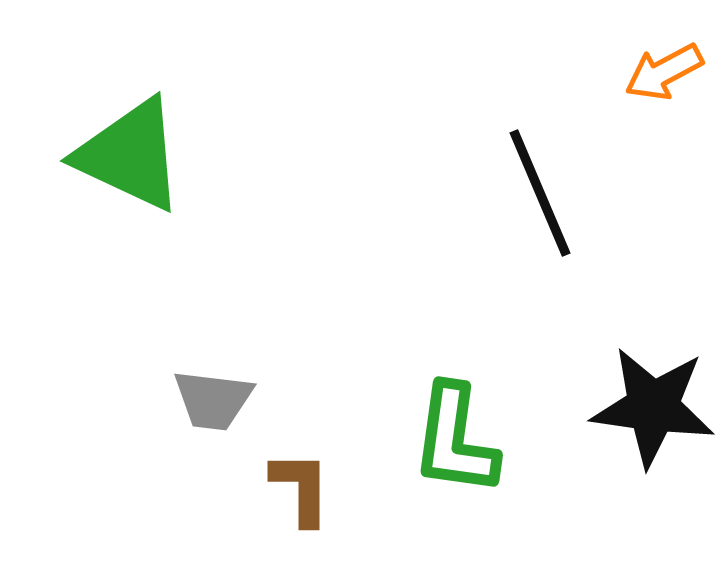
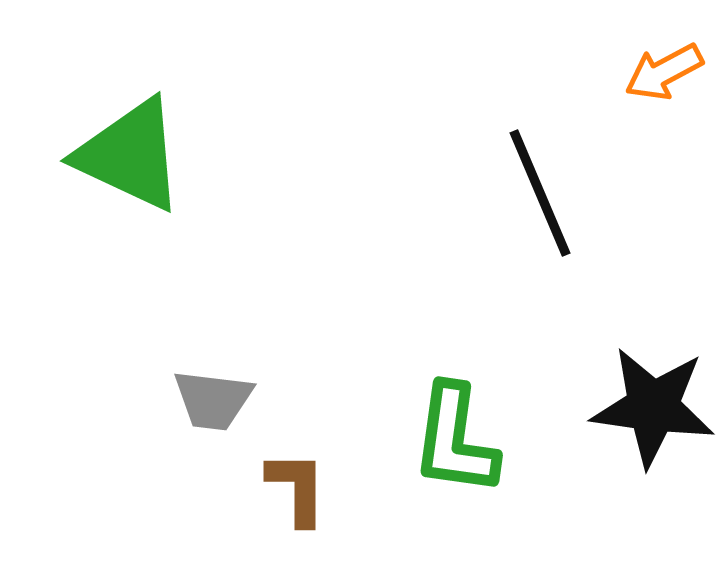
brown L-shape: moved 4 px left
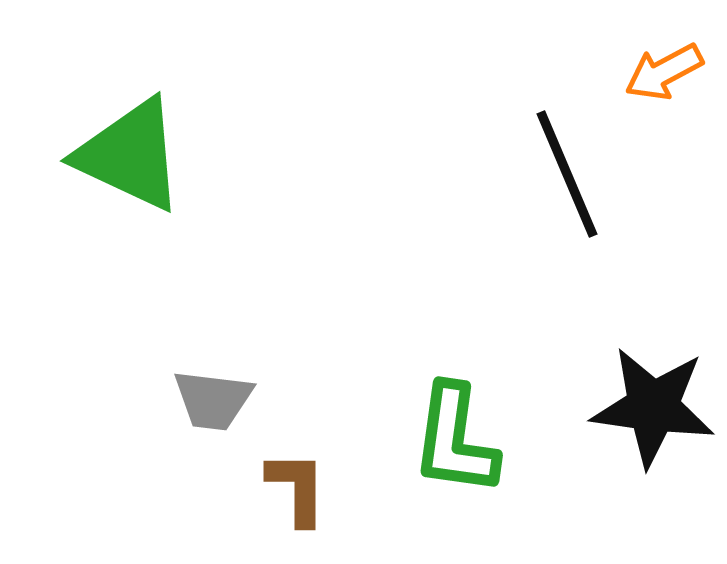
black line: moved 27 px right, 19 px up
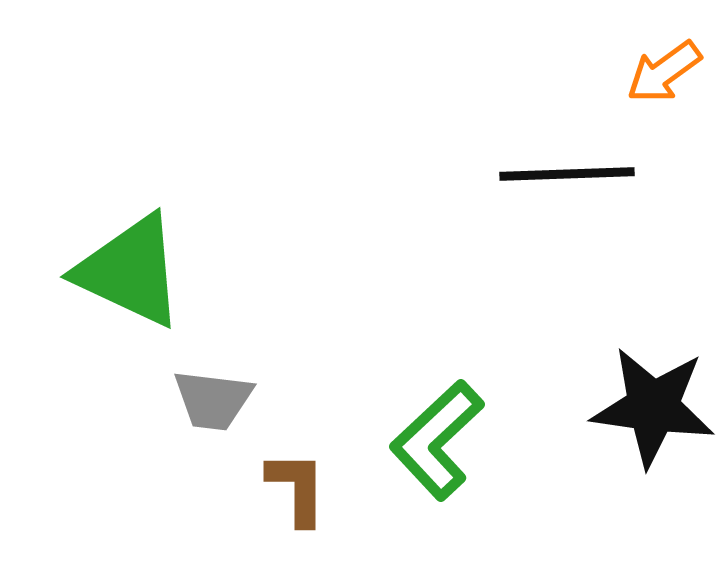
orange arrow: rotated 8 degrees counterclockwise
green triangle: moved 116 px down
black line: rotated 69 degrees counterclockwise
green L-shape: moved 18 px left; rotated 39 degrees clockwise
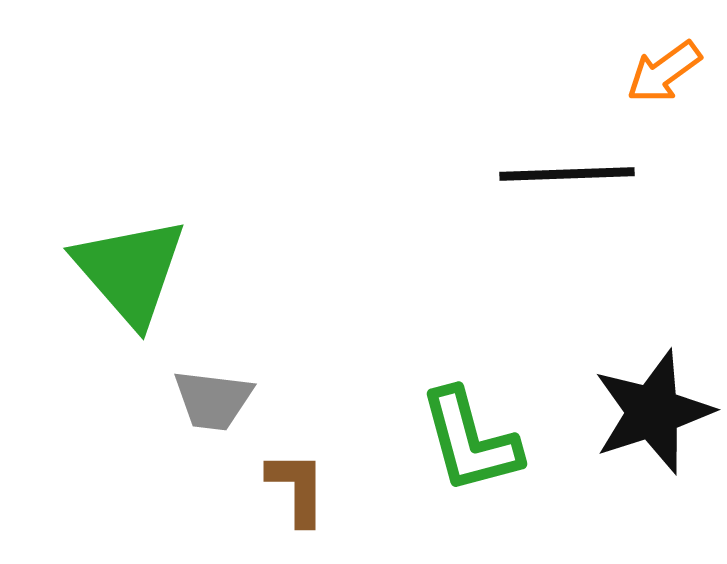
green triangle: rotated 24 degrees clockwise
black star: moved 5 px down; rotated 26 degrees counterclockwise
green L-shape: moved 33 px right, 1 px down; rotated 62 degrees counterclockwise
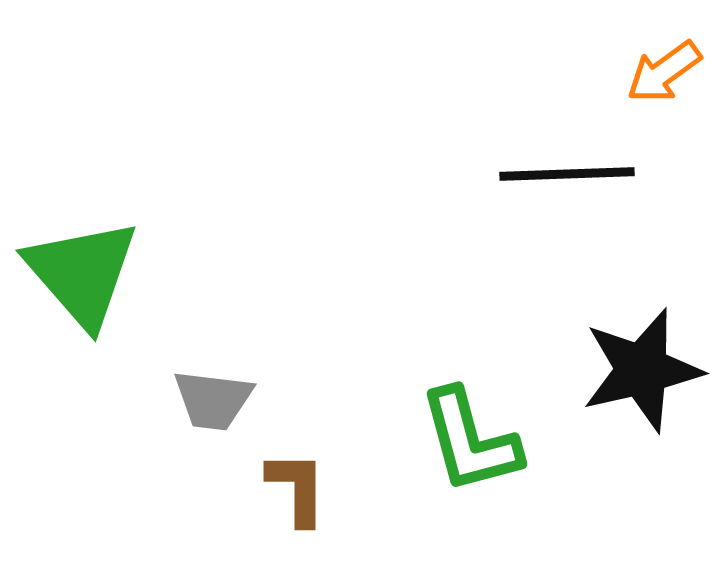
green triangle: moved 48 px left, 2 px down
black star: moved 11 px left, 42 px up; rotated 5 degrees clockwise
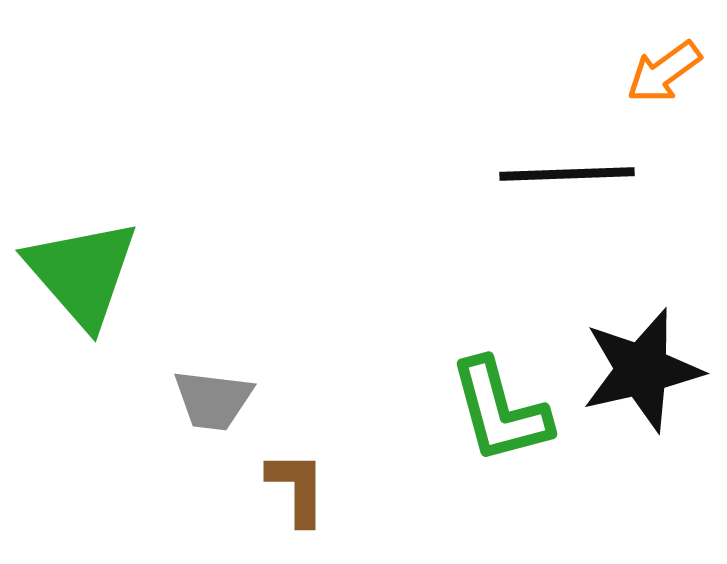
green L-shape: moved 30 px right, 30 px up
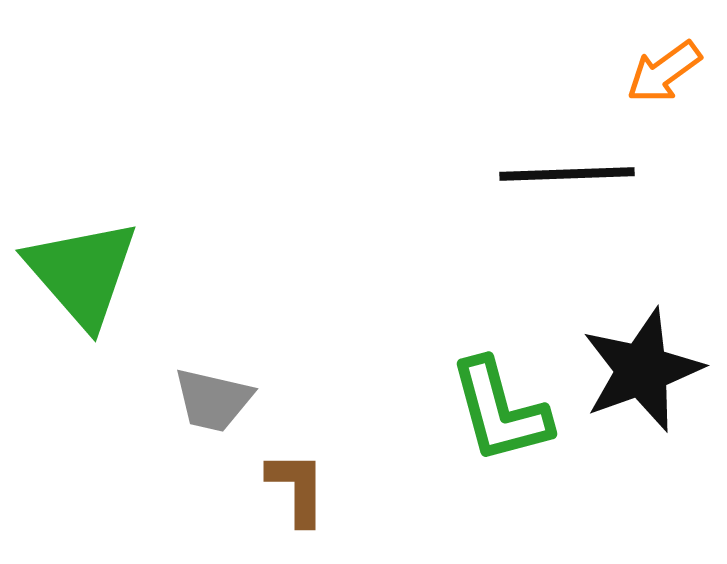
black star: rotated 7 degrees counterclockwise
gray trapezoid: rotated 6 degrees clockwise
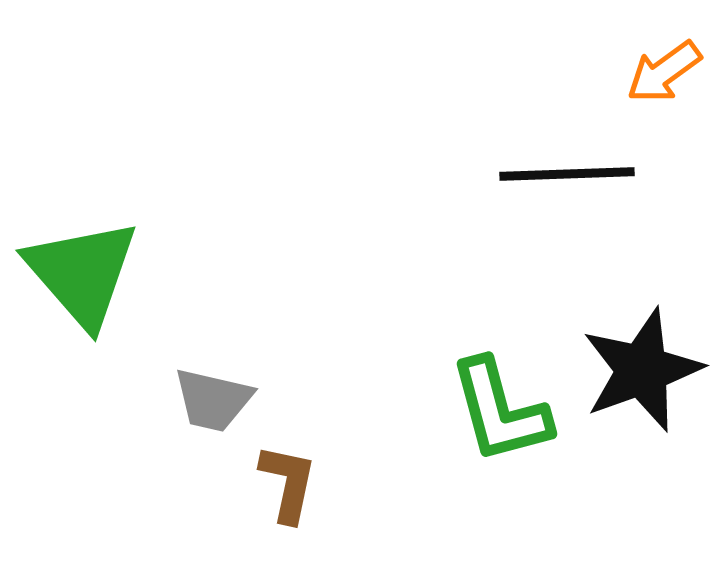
brown L-shape: moved 9 px left, 5 px up; rotated 12 degrees clockwise
